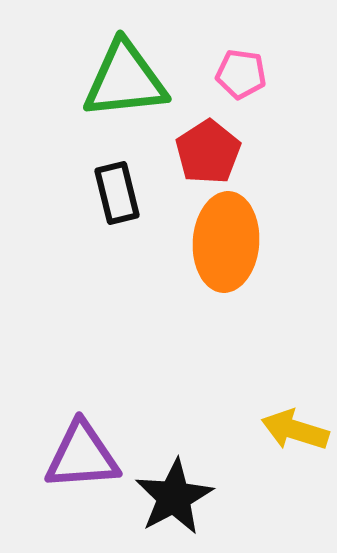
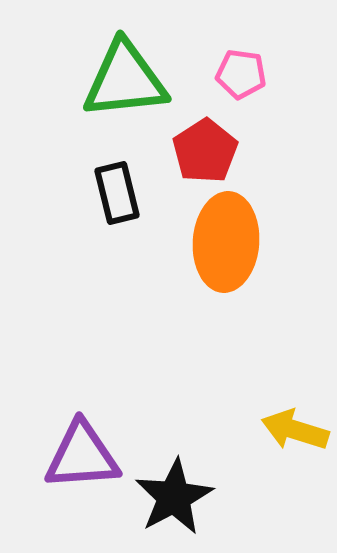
red pentagon: moved 3 px left, 1 px up
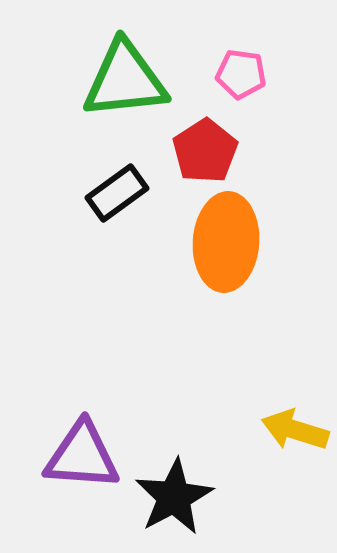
black rectangle: rotated 68 degrees clockwise
purple triangle: rotated 8 degrees clockwise
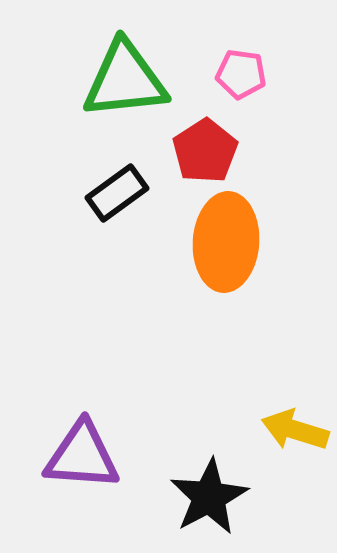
black star: moved 35 px right
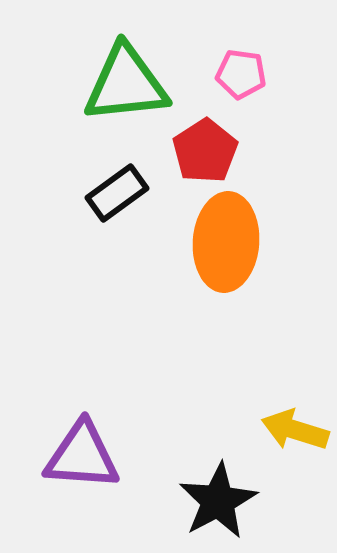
green triangle: moved 1 px right, 4 px down
black star: moved 9 px right, 4 px down
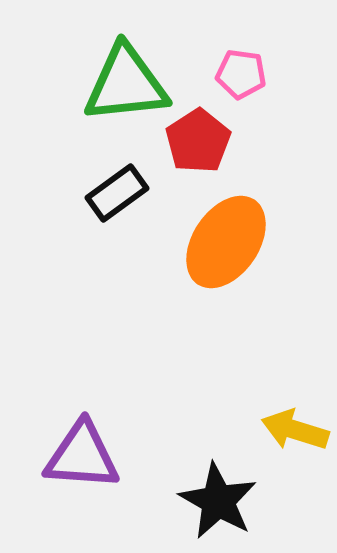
red pentagon: moved 7 px left, 10 px up
orange ellipse: rotated 30 degrees clockwise
black star: rotated 14 degrees counterclockwise
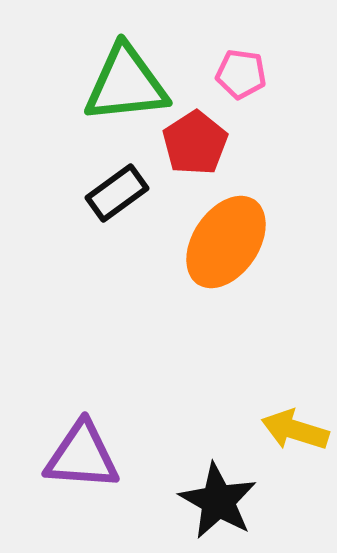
red pentagon: moved 3 px left, 2 px down
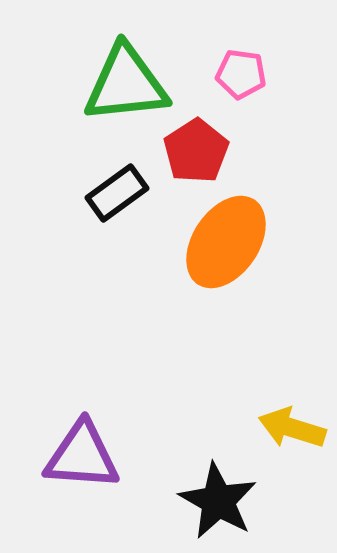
red pentagon: moved 1 px right, 8 px down
yellow arrow: moved 3 px left, 2 px up
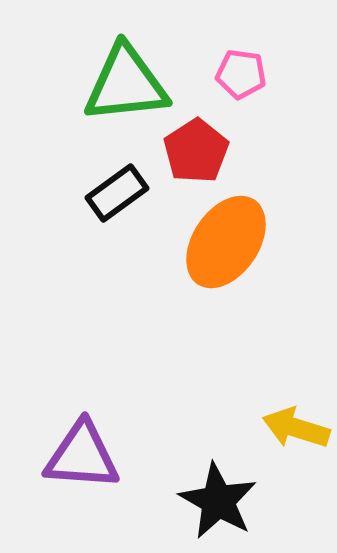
yellow arrow: moved 4 px right
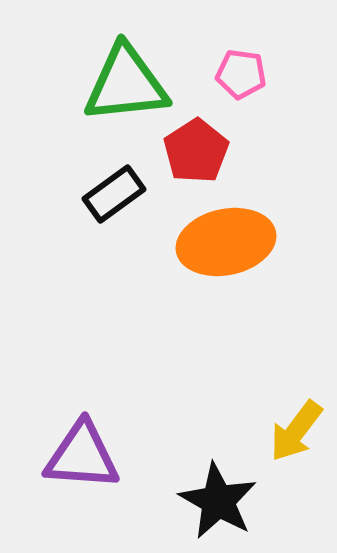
black rectangle: moved 3 px left, 1 px down
orange ellipse: rotated 44 degrees clockwise
yellow arrow: moved 3 px down; rotated 70 degrees counterclockwise
